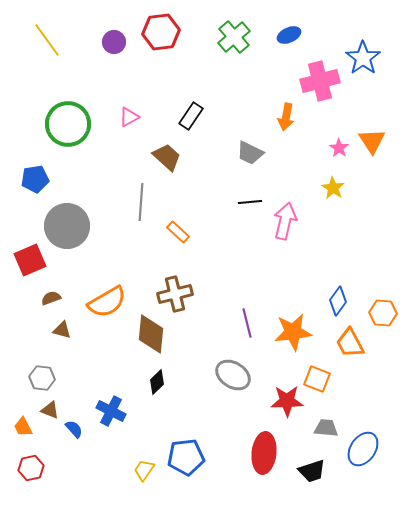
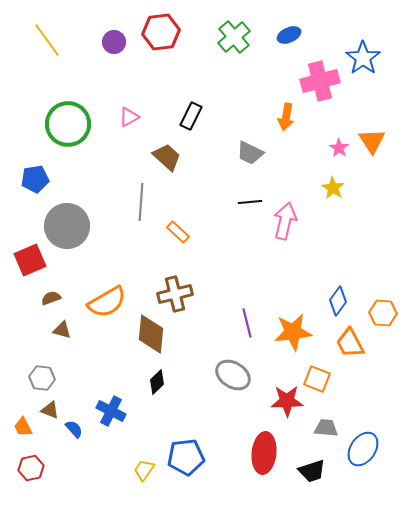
black rectangle at (191, 116): rotated 8 degrees counterclockwise
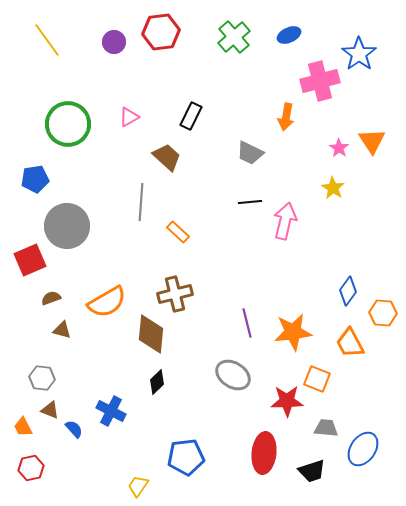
blue star at (363, 58): moved 4 px left, 4 px up
blue diamond at (338, 301): moved 10 px right, 10 px up
yellow trapezoid at (144, 470): moved 6 px left, 16 px down
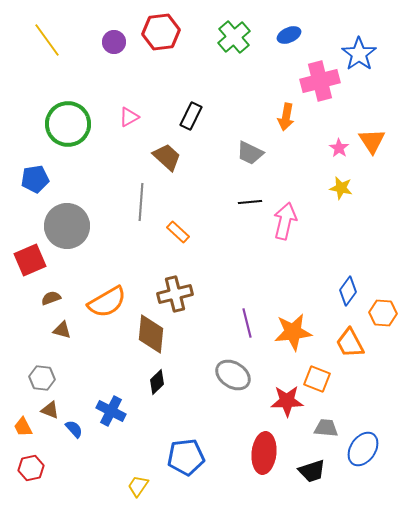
yellow star at (333, 188): moved 8 px right; rotated 20 degrees counterclockwise
